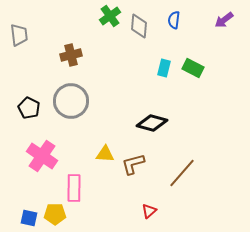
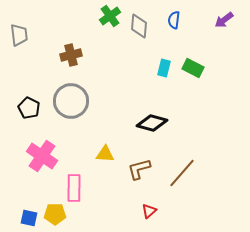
brown L-shape: moved 6 px right, 5 px down
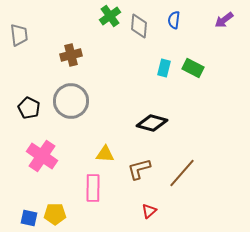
pink rectangle: moved 19 px right
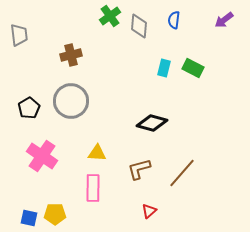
black pentagon: rotated 15 degrees clockwise
yellow triangle: moved 8 px left, 1 px up
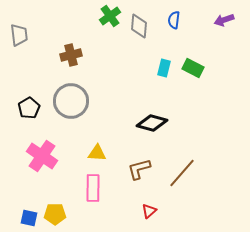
purple arrow: rotated 18 degrees clockwise
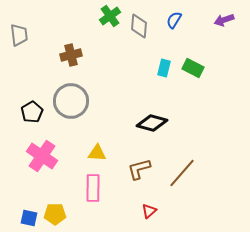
blue semicircle: rotated 24 degrees clockwise
black pentagon: moved 3 px right, 4 px down
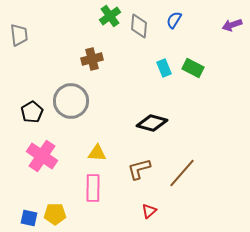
purple arrow: moved 8 px right, 5 px down
brown cross: moved 21 px right, 4 px down
cyan rectangle: rotated 36 degrees counterclockwise
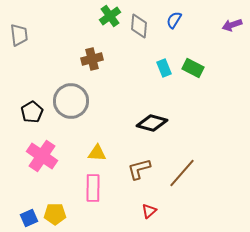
blue square: rotated 36 degrees counterclockwise
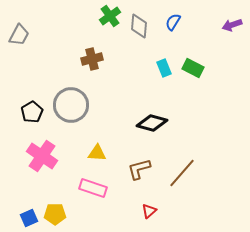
blue semicircle: moved 1 px left, 2 px down
gray trapezoid: rotated 35 degrees clockwise
gray circle: moved 4 px down
pink rectangle: rotated 72 degrees counterclockwise
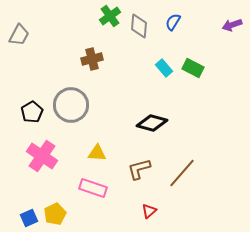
cyan rectangle: rotated 18 degrees counterclockwise
yellow pentagon: rotated 25 degrees counterclockwise
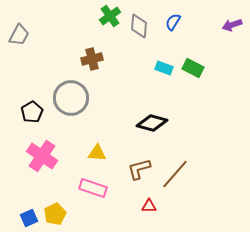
cyan rectangle: rotated 30 degrees counterclockwise
gray circle: moved 7 px up
brown line: moved 7 px left, 1 px down
red triangle: moved 5 px up; rotated 42 degrees clockwise
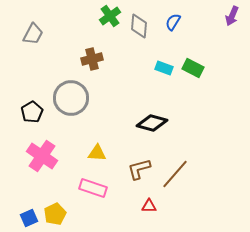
purple arrow: moved 9 px up; rotated 48 degrees counterclockwise
gray trapezoid: moved 14 px right, 1 px up
